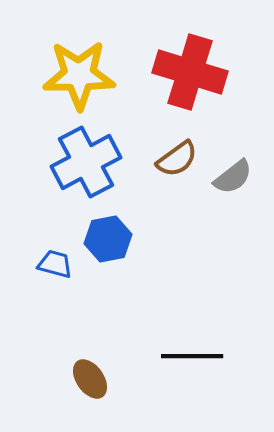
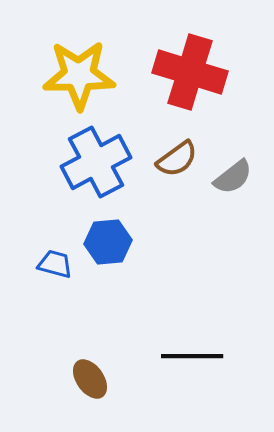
blue cross: moved 10 px right
blue hexagon: moved 3 px down; rotated 6 degrees clockwise
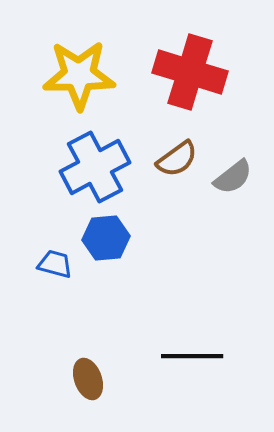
blue cross: moved 1 px left, 5 px down
blue hexagon: moved 2 px left, 4 px up
brown ellipse: moved 2 px left; rotated 15 degrees clockwise
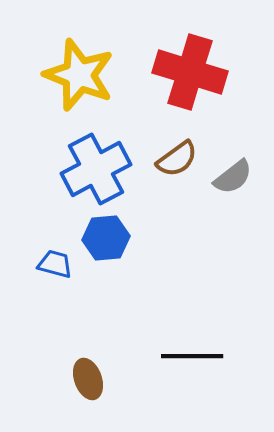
yellow star: rotated 22 degrees clockwise
blue cross: moved 1 px right, 2 px down
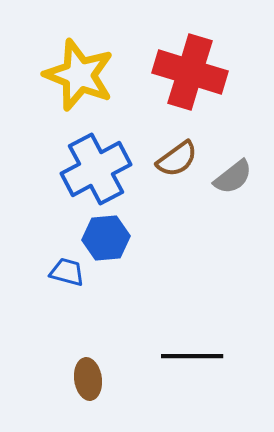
blue trapezoid: moved 12 px right, 8 px down
brown ellipse: rotated 12 degrees clockwise
